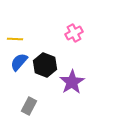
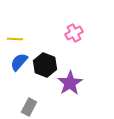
purple star: moved 2 px left, 1 px down
gray rectangle: moved 1 px down
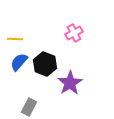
black hexagon: moved 1 px up
